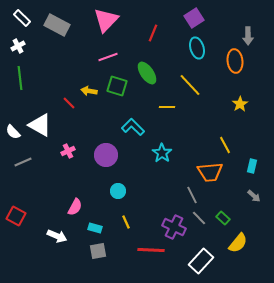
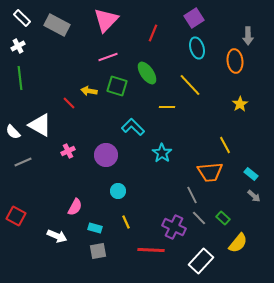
cyan rectangle at (252, 166): moved 1 px left, 8 px down; rotated 64 degrees counterclockwise
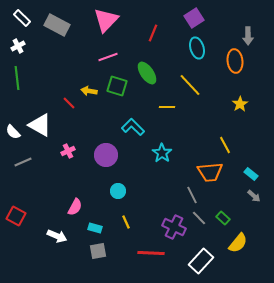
green line at (20, 78): moved 3 px left
red line at (151, 250): moved 3 px down
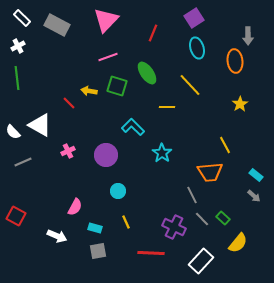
cyan rectangle at (251, 174): moved 5 px right, 1 px down
gray line at (199, 218): moved 3 px right, 1 px down
